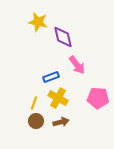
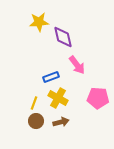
yellow star: moved 1 px right; rotated 18 degrees counterclockwise
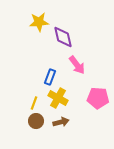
blue rectangle: moved 1 px left; rotated 49 degrees counterclockwise
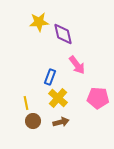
purple diamond: moved 3 px up
yellow cross: rotated 12 degrees clockwise
yellow line: moved 8 px left; rotated 32 degrees counterclockwise
brown circle: moved 3 px left
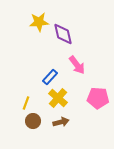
blue rectangle: rotated 21 degrees clockwise
yellow line: rotated 32 degrees clockwise
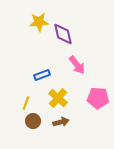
blue rectangle: moved 8 px left, 2 px up; rotated 28 degrees clockwise
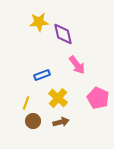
pink pentagon: rotated 20 degrees clockwise
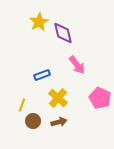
yellow star: rotated 24 degrees counterclockwise
purple diamond: moved 1 px up
pink pentagon: moved 2 px right
yellow line: moved 4 px left, 2 px down
brown arrow: moved 2 px left
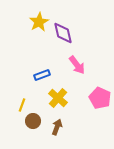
brown arrow: moved 2 px left, 5 px down; rotated 56 degrees counterclockwise
